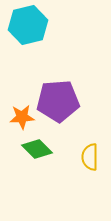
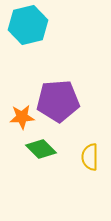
green diamond: moved 4 px right
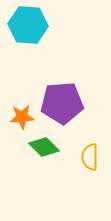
cyan hexagon: rotated 18 degrees clockwise
purple pentagon: moved 4 px right, 2 px down
green diamond: moved 3 px right, 2 px up
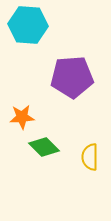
purple pentagon: moved 10 px right, 26 px up
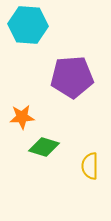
green diamond: rotated 28 degrees counterclockwise
yellow semicircle: moved 9 px down
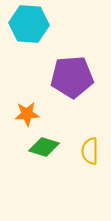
cyan hexagon: moved 1 px right, 1 px up
orange star: moved 5 px right, 3 px up
yellow semicircle: moved 15 px up
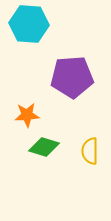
orange star: moved 1 px down
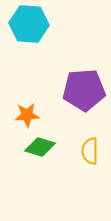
purple pentagon: moved 12 px right, 13 px down
green diamond: moved 4 px left
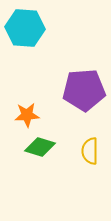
cyan hexagon: moved 4 px left, 4 px down
